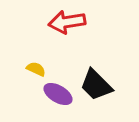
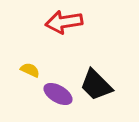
red arrow: moved 3 px left
yellow semicircle: moved 6 px left, 1 px down
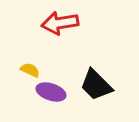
red arrow: moved 4 px left, 1 px down
purple ellipse: moved 7 px left, 2 px up; rotated 12 degrees counterclockwise
